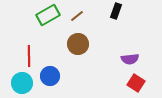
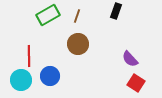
brown line: rotated 32 degrees counterclockwise
purple semicircle: rotated 54 degrees clockwise
cyan circle: moved 1 px left, 3 px up
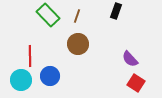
green rectangle: rotated 75 degrees clockwise
red line: moved 1 px right
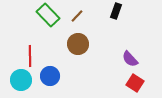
brown line: rotated 24 degrees clockwise
red square: moved 1 px left
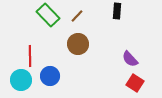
black rectangle: moved 1 px right; rotated 14 degrees counterclockwise
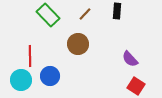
brown line: moved 8 px right, 2 px up
red square: moved 1 px right, 3 px down
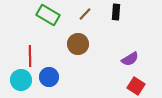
black rectangle: moved 1 px left, 1 px down
green rectangle: rotated 15 degrees counterclockwise
purple semicircle: rotated 78 degrees counterclockwise
blue circle: moved 1 px left, 1 px down
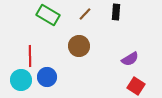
brown circle: moved 1 px right, 2 px down
blue circle: moved 2 px left
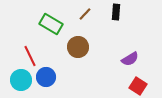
green rectangle: moved 3 px right, 9 px down
brown circle: moved 1 px left, 1 px down
red line: rotated 25 degrees counterclockwise
blue circle: moved 1 px left
red square: moved 2 px right
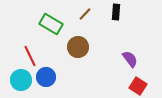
purple semicircle: rotated 96 degrees counterclockwise
